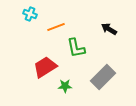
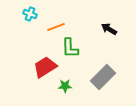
green L-shape: moved 6 px left; rotated 10 degrees clockwise
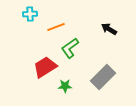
cyan cross: rotated 24 degrees counterclockwise
green L-shape: rotated 55 degrees clockwise
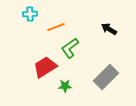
gray rectangle: moved 3 px right
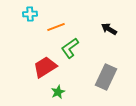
gray rectangle: rotated 20 degrees counterclockwise
green star: moved 7 px left, 6 px down; rotated 24 degrees counterclockwise
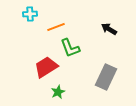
green L-shape: rotated 75 degrees counterclockwise
red trapezoid: moved 1 px right
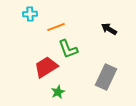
green L-shape: moved 2 px left, 1 px down
